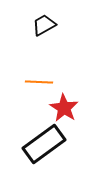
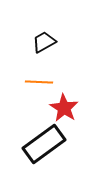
black trapezoid: moved 17 px down
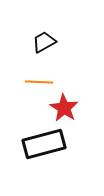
black rectangle: rotated 21 degrees clockwise
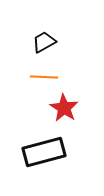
orange line: moved 5 px right, 5 px up
black rectangle: moved 8 px down
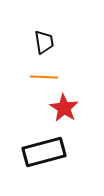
black trapezoid: rotated 110 degrees clockwise
